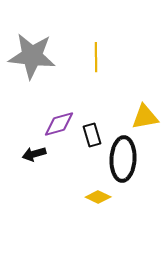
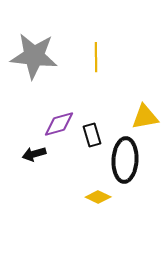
gray star: moved 2 px right
black ellipse: moved 2 px right, 1 px down
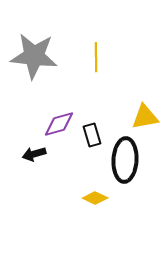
yellow diamond: moved 3 px left, 1 px down
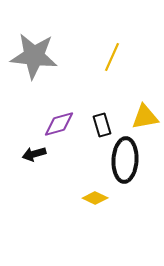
yellow line: moved 16 px right; rotated 24 degrees clockwise
black rectangle: moved 10 px right, 10 px up
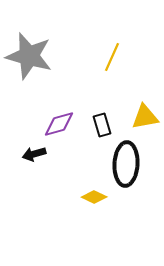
gray star: moved 5 px left; rotated 9 degrees clockwise
black ellipse: moved 1 px right, 4 px down
yellow diamond: moved 1 px left, 1 px up
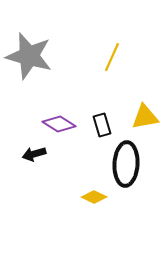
purple diamond: rotated 48 degrees clockwise
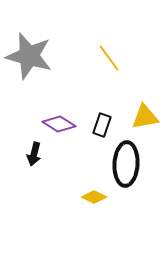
yellow line: moved 3 px left, 1 px down; rotated 60 degrees counterclockwise
black rectangle: rotated 35 degrees clockwise
black arrow: rotated 60 degrees counterclockwise
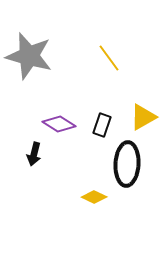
yellow triangle: moved 2 px left; rotated 20 degrees counterclockwise
black ellipse: moved 1 px right
